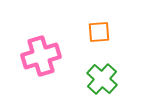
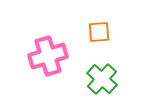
pink cross: moved 7 px right
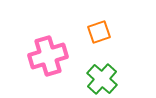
orange square: rotated 15 degrees counterclockwise
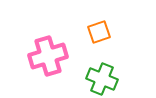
green cross: rotated 20 degrees counterclockwise
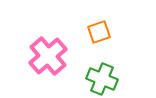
pink cross: rotated 24 degrees counterclockwise
